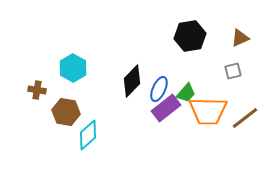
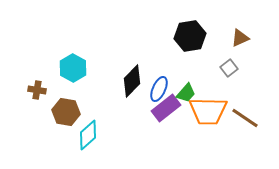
gray square: moved 4 px left, 3 px up; rotated 24 degrees counterclockwise
brown line: rotated 72 degrees clockwise
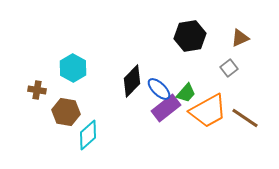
blue ellipse: rotated 70 degrees counterclockwise
orange trapezoid: rotated 30 degrees counterclockwise
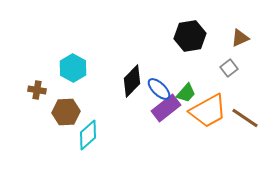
brown hexagon: rotated 12 degrees counterclockwise
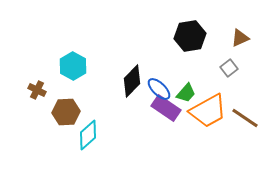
cyan hexagon: moved 2 px up
brown cross: rotated 18 degrees clockwise
purple rectangle: rotated 72 degrees clockwise
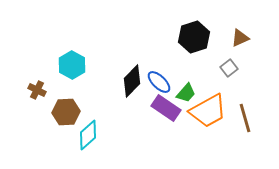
black hexagon: moved 4 px right, 1 px down; rotated 8 degrees counterclockwise
cyan hexagon: moved 1 px left, 1 px up
blue ellipse: moved 7 px up
brown line: rotated 40 degrees clockwise
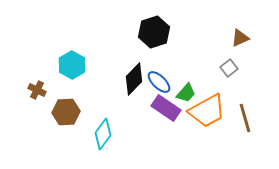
black hexagon: moved 40 px left, 5 px up
black diamond: moved 2 px right, 2 px up
orange trapezoid: moved 1 px left
cyan diamond: moved 15 px right, 1 px up; rotated 12 degrees counterclockwise
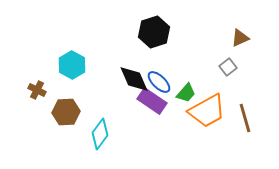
gray square: moved 1 px left, 1 px up
black diamond: rotated 68 degrees counterclockwise
purple rectangle: moved 14 px left, 7 px up
cyan diamond: moved 3 px left
